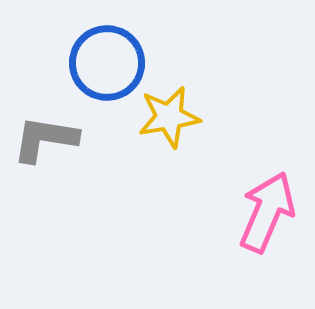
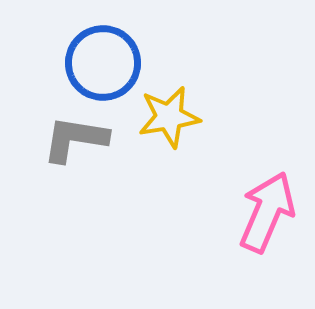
blue circle: moved 4 px left
gray L-shape: moved 30 px right
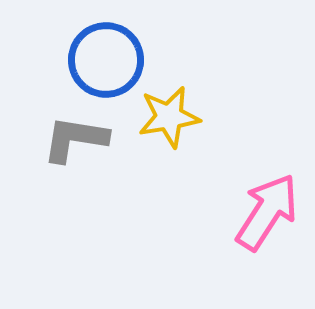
blue circle: moved 3 px right, 3 px up
pink arrow: rotated 10 degrees clockwise
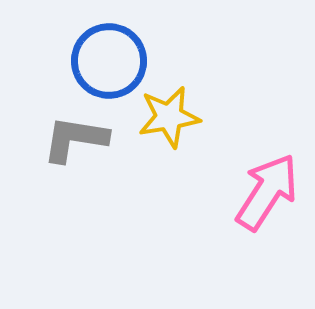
blue circle: moved 3 px right, 1 px down
pink arrow: moved 20 px up
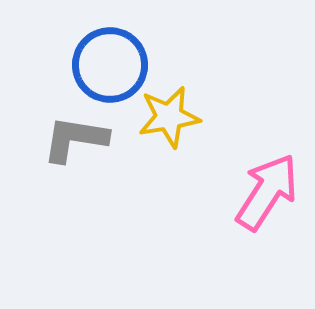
blue circle: moved 1 px right, 4 px down
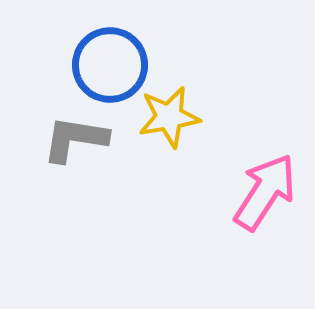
pink arrow: moved 2 px left
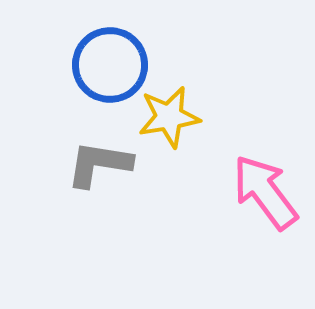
gray L-shape: moved 24 px right, 25 px down
pink arrow: rotated 70 degrees counterclockwise
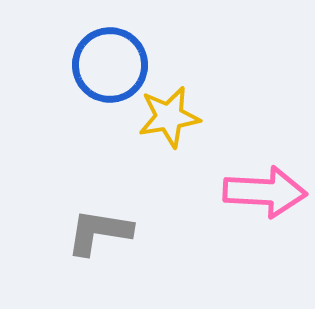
gray L-shape: moved 68 px down
pink arrow: rotated 130 degrees clockwise
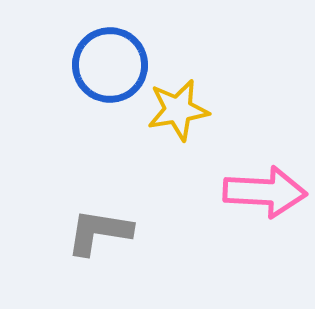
yellow star: moved 9 px right, 7 px up
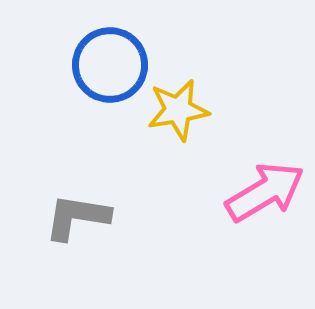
pink arrow: rotated 34 degrees counterclockwise
gray L-shape: moved 22 px left, 15 px up
